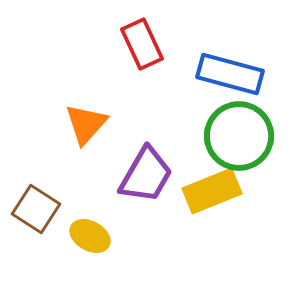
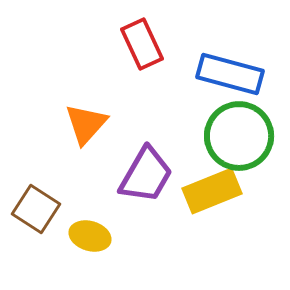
yellow ellipse: rotated 12 degrees counterclockwise
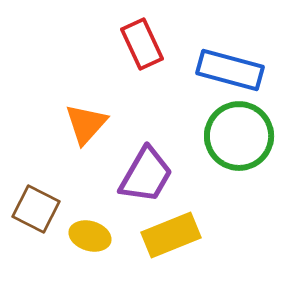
blue rectangle: moved 4 px up
yellow rectangle: moved 41 px left, 44 px down
brown square: rotated 6 degrees counterclockwise
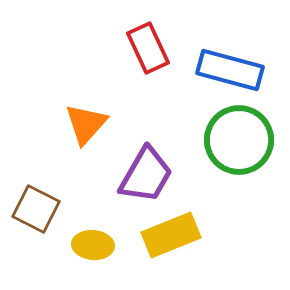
red rectangle: moved 6 px right, 4 px down
green circle: moved 4 px down
yellow ellipse: moved 3 px right, 9 px down; rotated 12 degrees counterclockwise
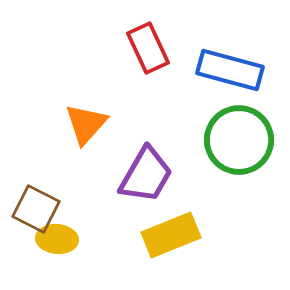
yellow ellipse: moved 36 px left, 6 px up
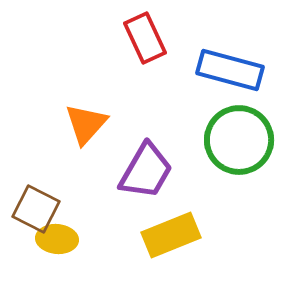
red rectangle: moved 3 px left, 10 px up
purple trapezoid: moved 4 px up
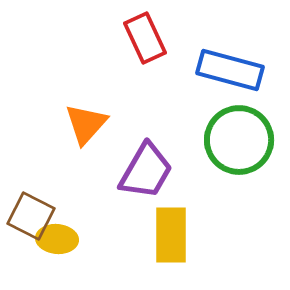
brown square: moved 5 px left, 7 px down
yellow rectangle: rotated 68 degrees counterclockwise
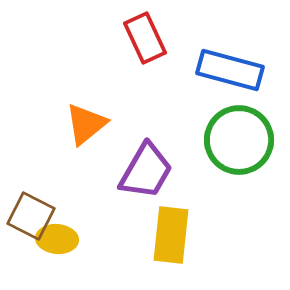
orange triangle: rotated 9 degrees clockwise
yellow rectangle: rotated 6 degrees clockwise
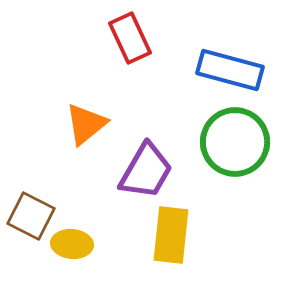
red rectangle: moved 15 px left
green circle: moved 4 px left, 2 px down
yellow ellipse: moved 15 px right, 5 px down
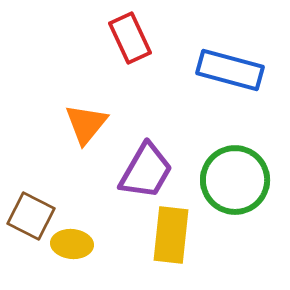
orange triangle: rotated 12 degrees counterclockwise
green circle: moved 38 px down
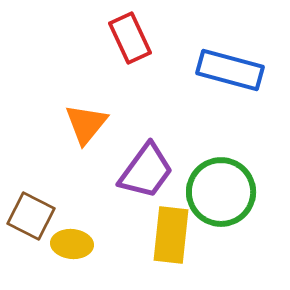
purple trapezoid: rotated 6 degrees clockwise
green circle: moved 14 px left, 12 px down
